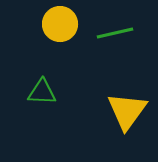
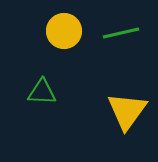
yellow circle: moved 4 px right, 7 px down
green line: moved 6 px right
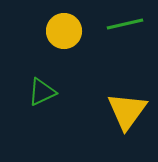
green line: moved 4 px right, 9 px up
green triangle: rotated 28 degrees counterclockwise
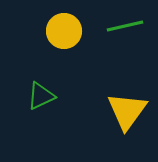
green line: moved 2 px down
green triangle: moved 1 px left, 4 px down
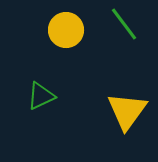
green line: moved 1 px left, 2 px up; rotated 66 degrees clockwise
yellow circle: moved 2 px right, 1 px up
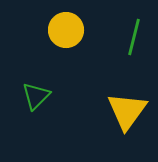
green line: moved 10 px right, 13 px down; rotated 51 degrees clockwise
green triangle: moved 5 px left; rotated 20 degrees counterclockwise
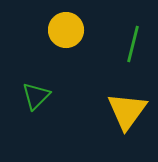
green line: moved 1 px left, 7 px down
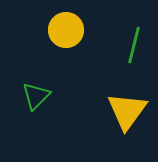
green line: moved 1 px right, 1 px down
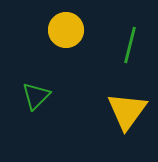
green line: moved 4 px left
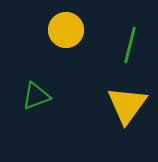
green triangle: rotated 24 degrees clockwise
yellow triangle: moved 6 px up
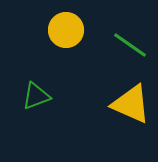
green line: rotated 69 degrees counterclockwise
yellow triangle: moved 4 px right, 1 px up; rotated 42 degrees counterclockwise
